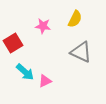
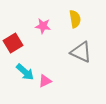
yellow semicircle: rotated 36 degrees counterclockwise
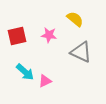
yellow semicircle: rotated 42 degrees counterclockwise
pink star: moved 6 px right, 9 px down
red square: moved 4 px right, 7 px up; rotated 18 degrees clockwise
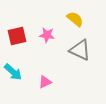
pink star: moved 2 px left
gray triangle: moved 1 px left, 2 px up
cyan arrow: moved 12 px left
pink triangle: moved 1 px down
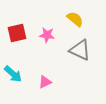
red square: moved 3 px up
cyan arrow: moved 2 px down
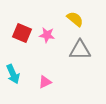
red square: moved 5 px right; rotated 36 degrees clockwise
gray triangle: rotated 25 degrees counterclockwise
cyan arrow: rotated 24 degrees clockwise
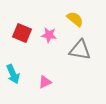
pink star: moved 2 px right
gray triangle: rotated 10 degrees clockwise
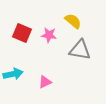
yellow semicircle: moved 2 px left, 2 px down
cyan arrow: rotated 78 degrees counterclockwise
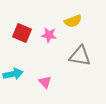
yellow semicircle: rotated 120 degrees clockwise
gray triangle: moved 6 px down
pink triangle: rotated 48 degrees counterclockwise
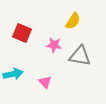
yellow semicircle: rotated 36 degrees counterclockwise
pink star: moved 5 px right, 10 px down
